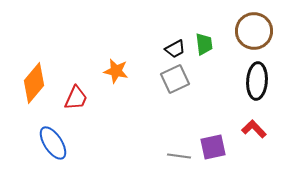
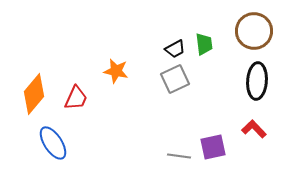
orange diamond: moved 11 px down
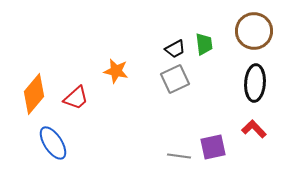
black ellipse: moved 2 px left, 2 px down
red trapezoid: rotated 24 degrees clockwise
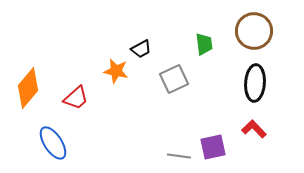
black trapezoid: moved 34 px left
gray square: moved 1 px left
orange diamond: moved 6 px left, 6 px up
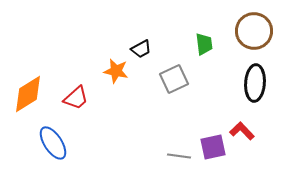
orange diamond: moved 6 px down; rotated 18 degrees clockwise
red L-shape: moved 12 px left, 2 px down
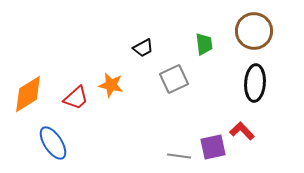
black trapezoid: moved 2 px right, 1 px up
orange star: moved 5 px left, 14 px down
